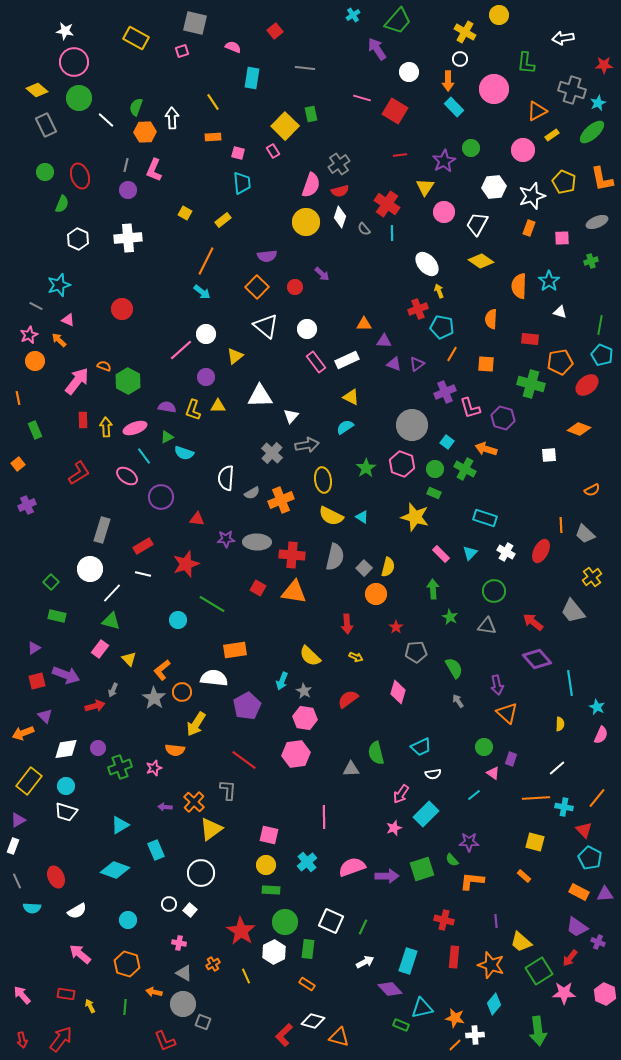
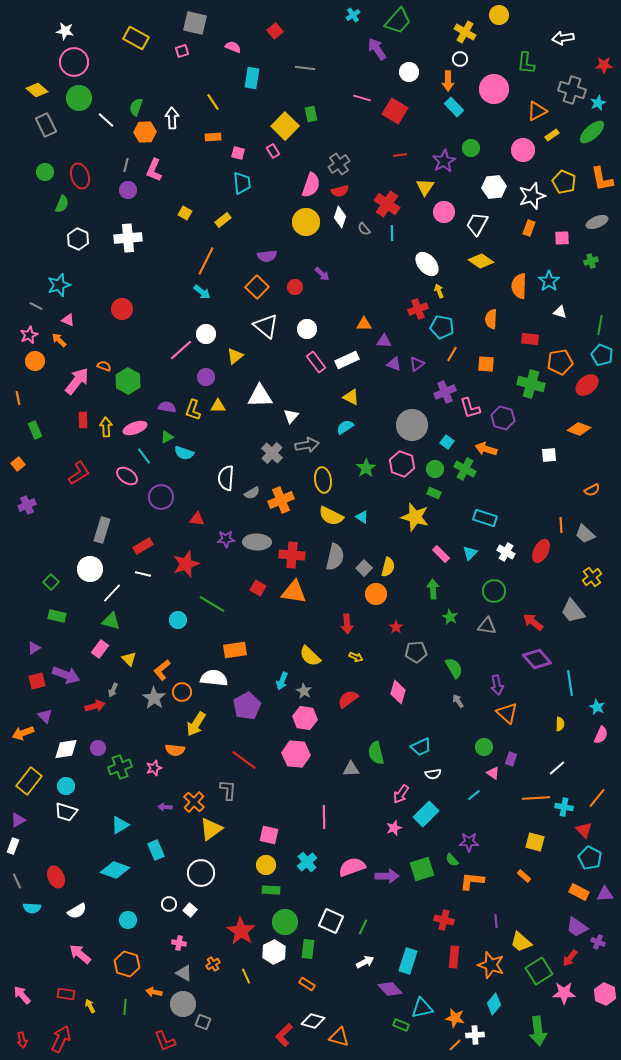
pink hexagon at (296, 754): rotated 12 degrees clockwise
red arrow at (61, 1039): rotated 12 degrees counterclockwise
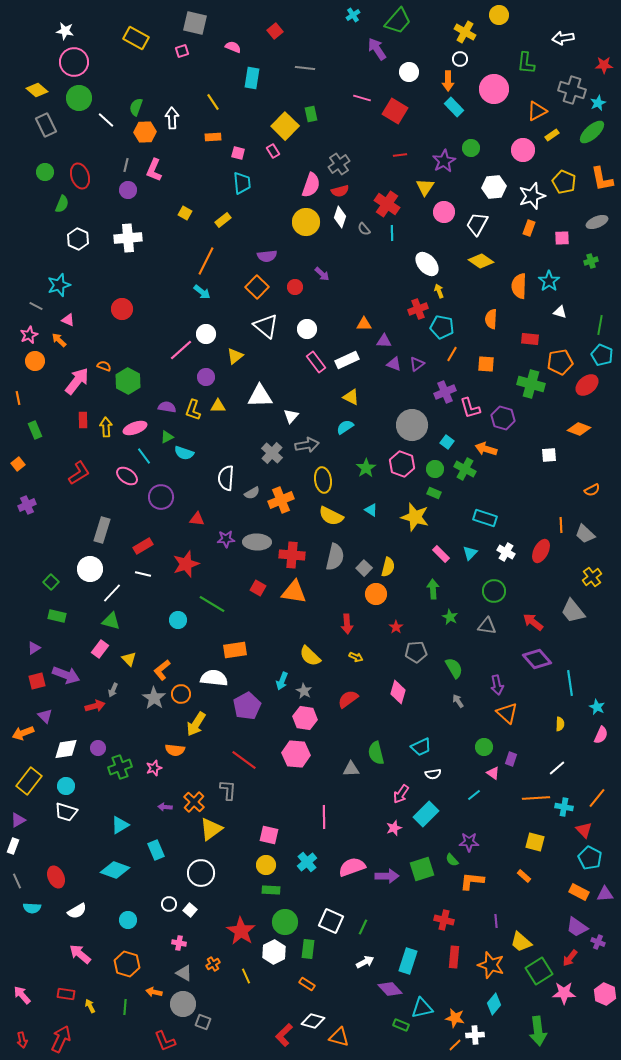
cyan triangle at (362, 517): moved 9 px right, 7 px up
orange circle at (182, 692): moved 1 px left, 2 px down
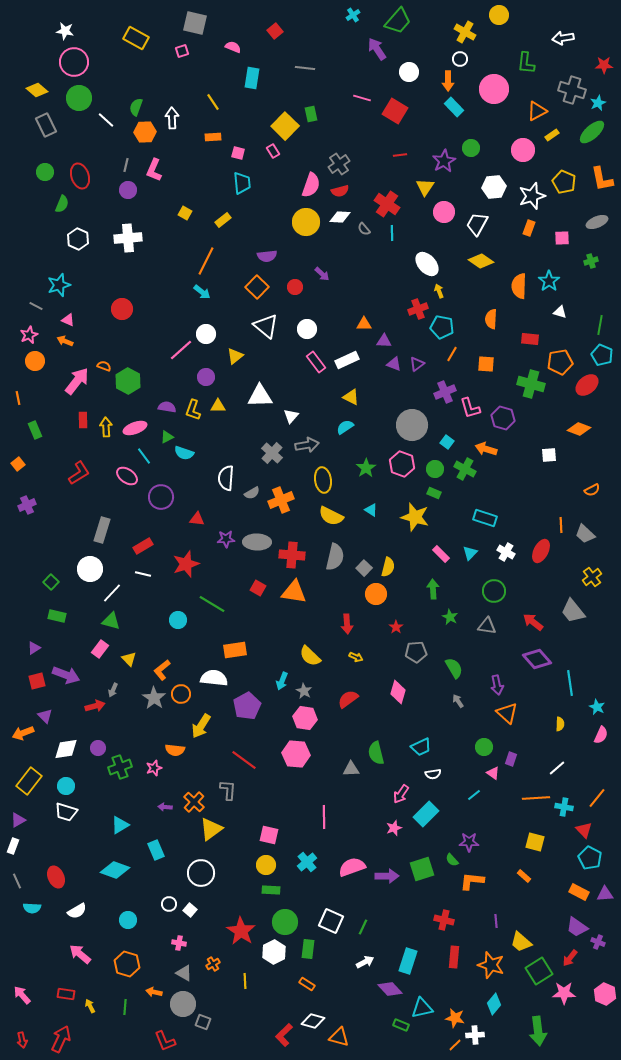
white diamond at (340, 217): rotated 75 degrees clockwise
orange arrow at (59, 340): moved 6 px right, 1 px down; rotated 21 degrees counterclockwise
yellow arrow at (196, 724): moved 5 px right, 2 px down
yellow line at (246, 976): moved 1 px left, 5 px down; rotated 21 degrees clockwise
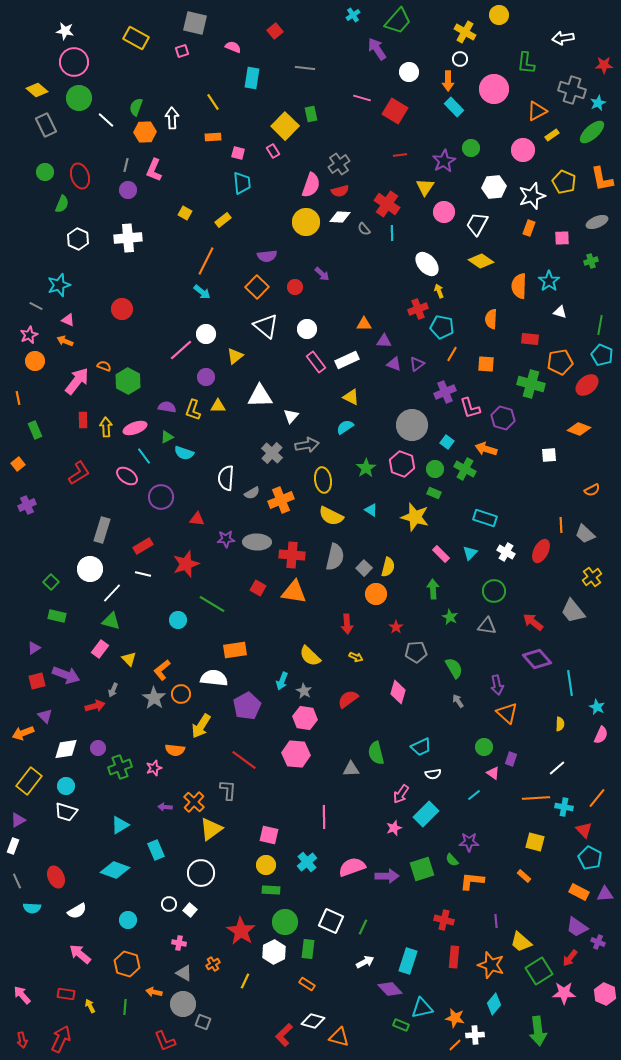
yellow line at (245, 981): rotated 28 degrees clockwise
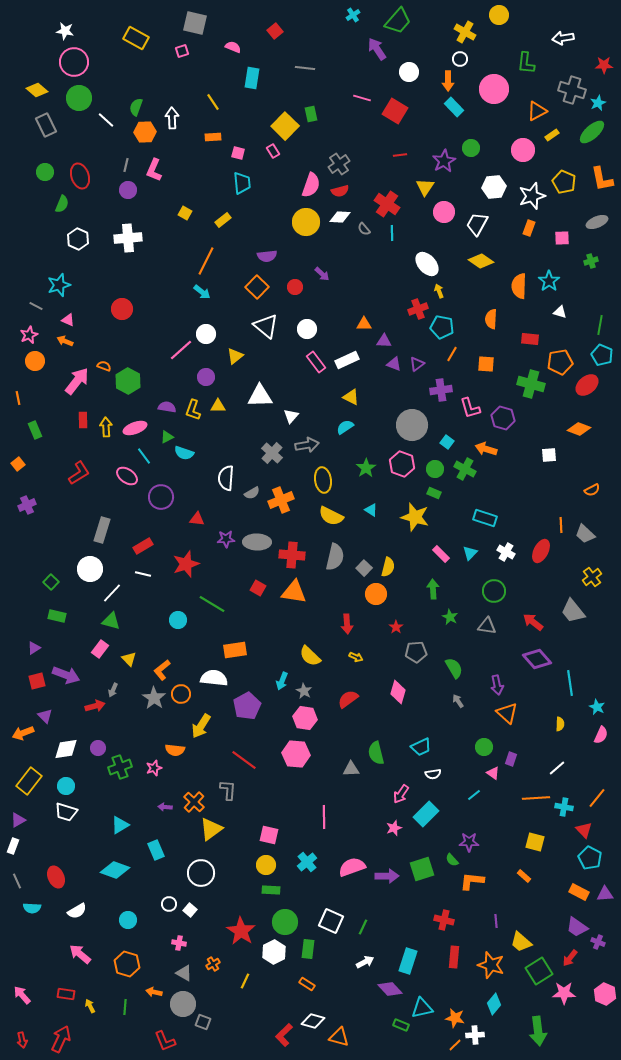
purple cross at (445, 392): moved 4 px left, 2 px up; rotated 15 degrees clockwise
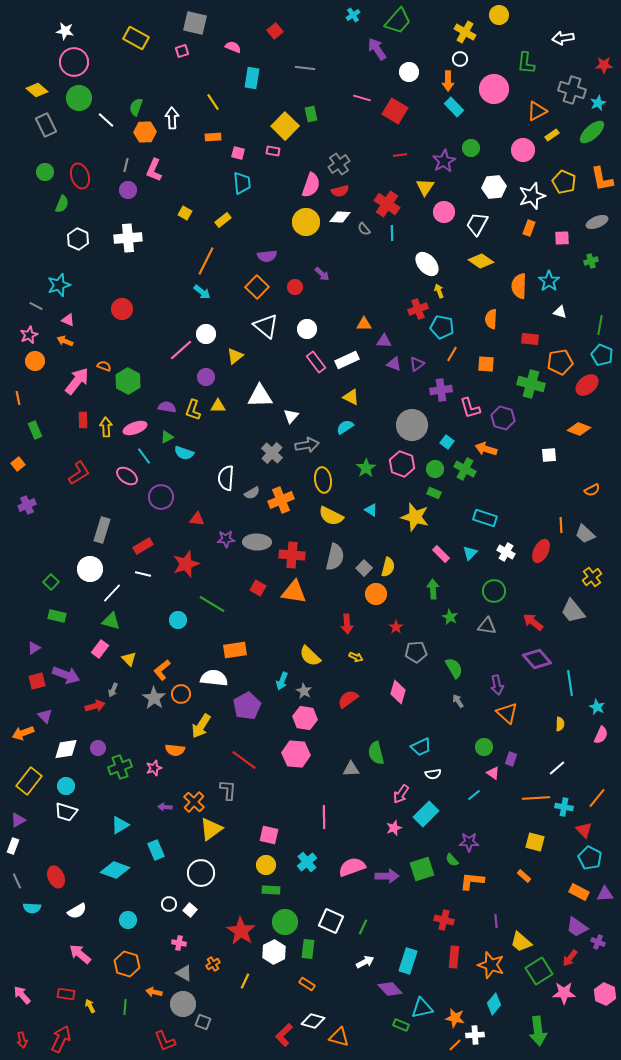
pink rectangle at (273, 151): rotated 48 degrees counterclockwise
